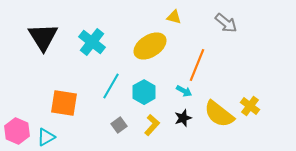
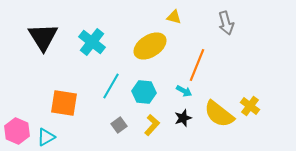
gray arrow: rotated 35 degrees clockwise
cyan hexagon: rotated 25 degrees counterclockwise
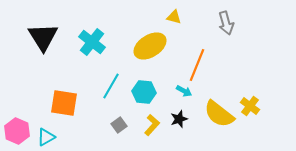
black star: moved 4 px left, 1 px down
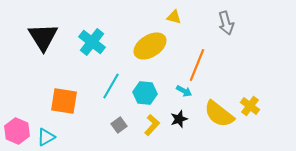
cyan hexagon: moved 1 px right, 1 px down
orange square: moved 2 px up
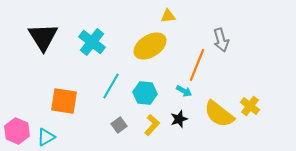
yellow triangle: moved 6 px left, 1 px up; rotated 21 degrees counterclockwise
gray arrow: moved 5 px left, 17 px down
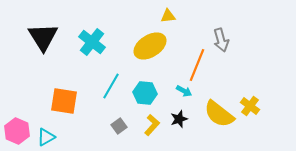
gray square: moved 1 px down
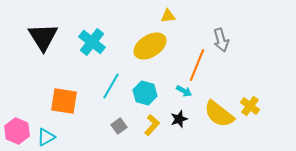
cyan hexagon: rotated 10 degrees clockwise
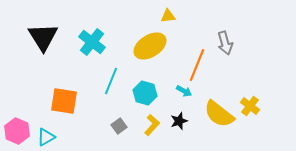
gray arrow: moved 4 px right, 3 px down
cyan line: moved 5 px up; rotated 8 degrees counterclockwise
black star: moved 2 px down
